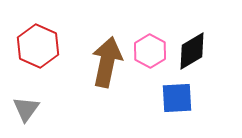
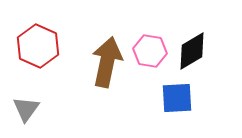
pink hexagon: rotated 20 degrees counterclockwise
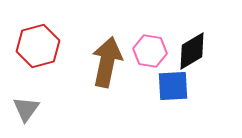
red hexagon: rotated 21 degrees clockwise
blue square: moved 4 px left, 12 px up
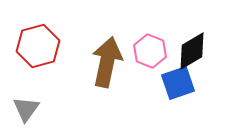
pink hexagon: rotated 12 degrees clockwise
blue square: moved 5 px right, 3 px up; rotated 16 degrees counterclockwise
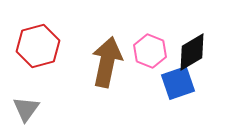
black diamond: moved 1 px down
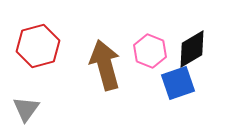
black diamond: moved 3 px up
brown arrow: moved 2 px left, 3 px down; rotated 27 degrees counterclockwise
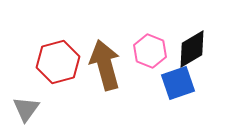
red hexagon: moved 20 px right, 16 px down
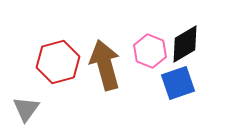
black diamond: moved 7 px left, 5 px up
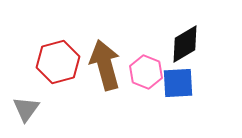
pink hexagon: moved 4 px left, 21 px down
blue square: rotated 16 degrees clockwise
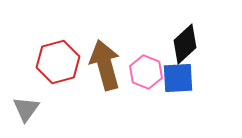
black diamond: rotated 12 degrees counterclockwise
blue square: moved 5 px up
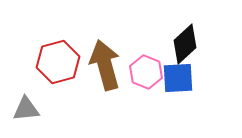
gray triangle: rotated 48 degrees clockwise
